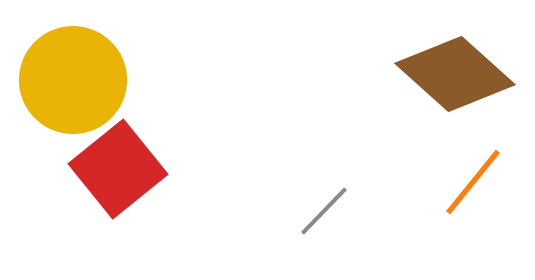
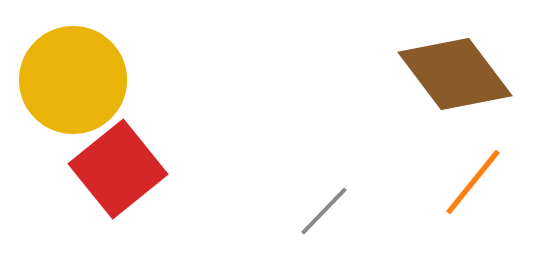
brown diamond: rotated 11 degrees clockwise
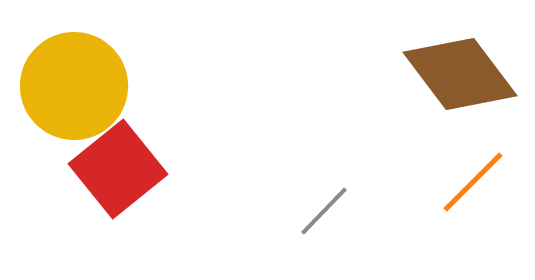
brown diamond: moved 5 px right
yellow circle: moved 1 px right, 6 px down
orange line: rotated 6 degrees clockwise
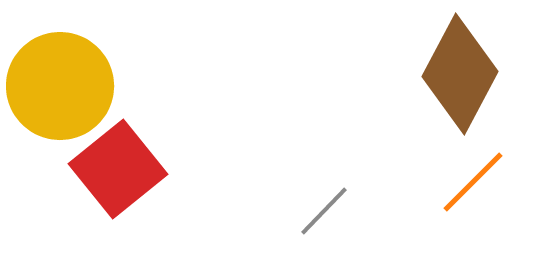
brown diamond: rotated 65 degrees clockwise
yellow circle: moved 14 px left
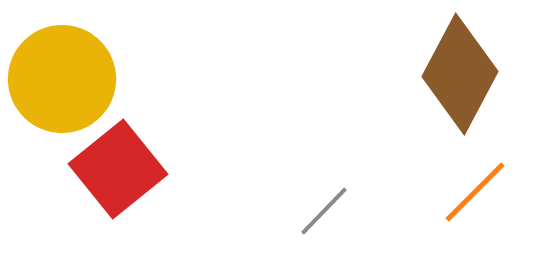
yellow circle: moved 2 px right, 7 px up
orange line: moved 2 px right, 10 px down
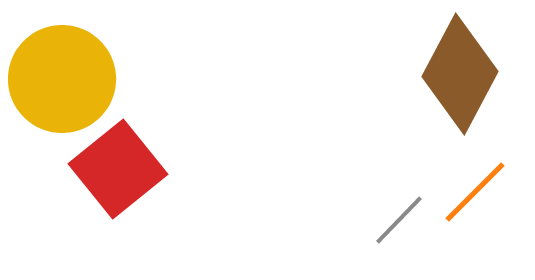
gray line: moved 75 px right, 9 px down
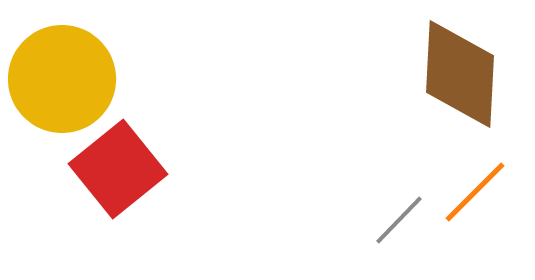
brown diamond: rotated 25 degrees counterclockwise
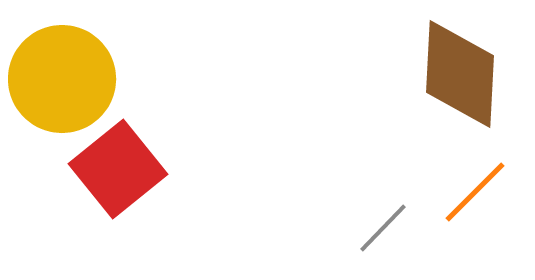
gray line: moved 16 px left, 8 px down
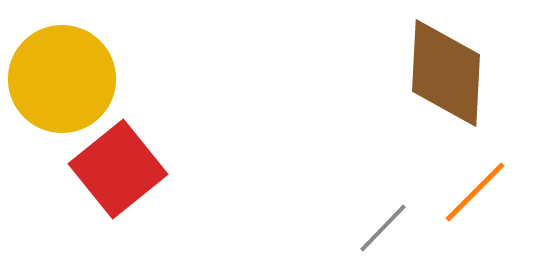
brown diamond: moved 14 px left, 1 px up
